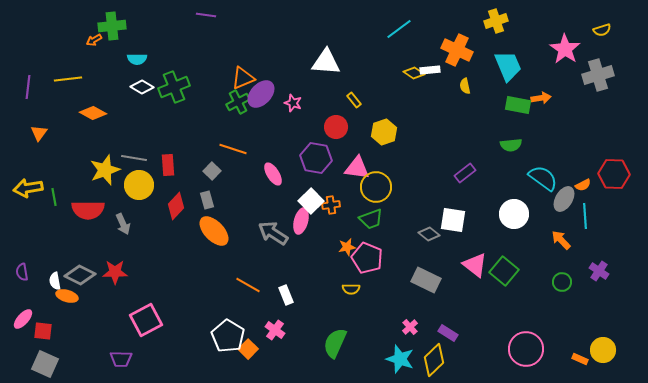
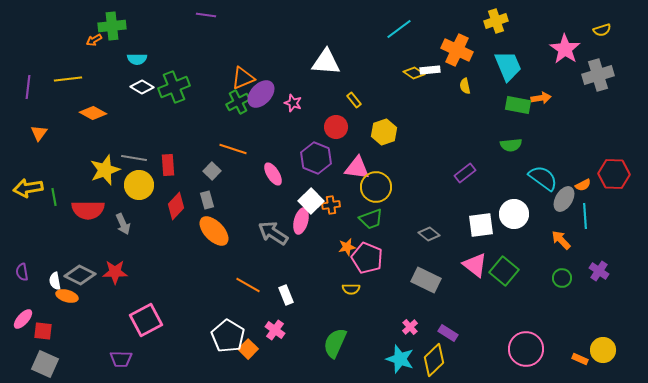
purple hexagon at (316, 158): rotated 12 degrees clockwise
white square at (453, 220): moved 28 px right, 5 px down; rotated 16 degrees counterclockwise
green circle at (562, 282): moved 4 px up
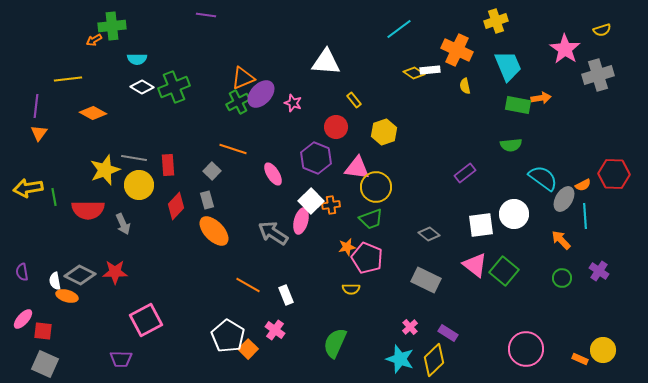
purple line at (28, 87): moved 8 px right, 19 px down
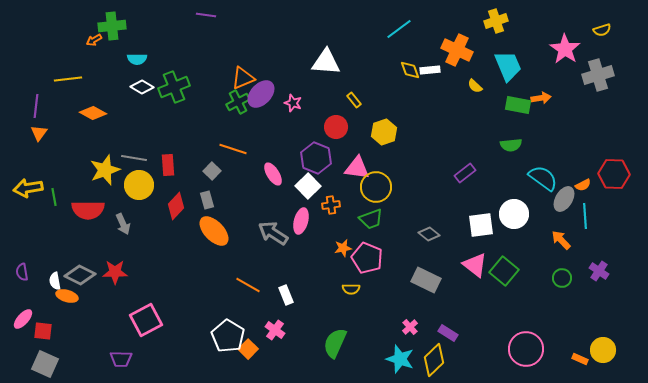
yellow diamond at (414, 73): moved 4 px left, 3 px up; rotated 35 degrees clockwise
yellow semicircle at (465, 86): moved 10 px right; rotated 35 degrees counterclockwise
white square at (311, 201): moved 3 px left, 15 px up
orange star at (347, 247): moved 4 px left, 1 px down
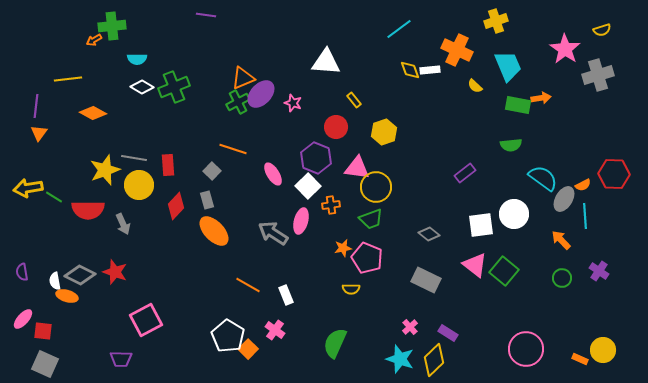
green line at (54, 197): rotated 48 degrees counterclockwise
red star at (115, 272): rotated 20 degrees clockwise
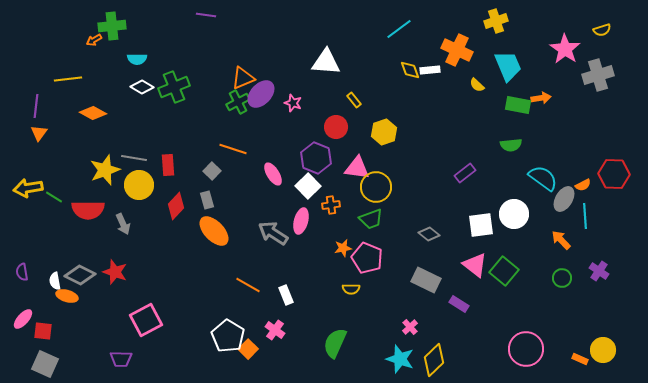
yellow semicircle at (475, 86): moved 2 px right, 1 px up
purple rectangle at (448, 333): moved 11 px right, 29 px up
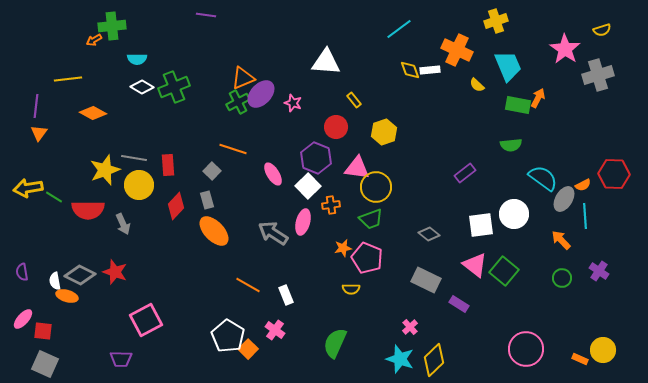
orange arrow at (541, 98): moved 3 px left; rotated 54 degrees counterclockwise
pink ellipse at (301, 221): moved 2 px right, 1 px down
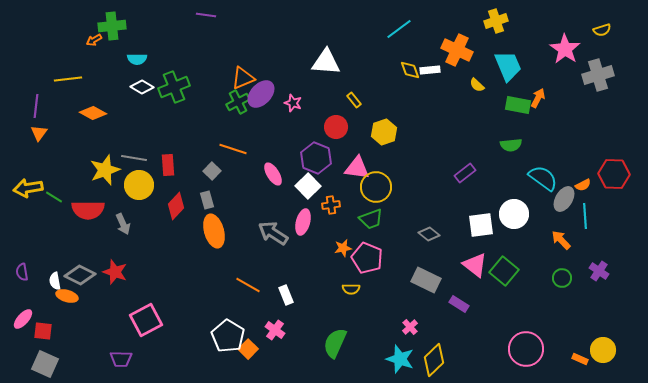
orange ellipse at (214, 231): rotated 28 degrees clockwise
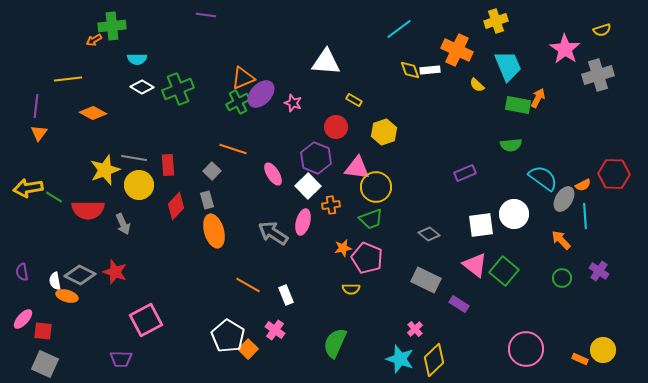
green cross at (174, 87): moved 4 px right, 2 px down
yellow rectangle at (354, 100): rotated 21 degrees counterclockwise
purple rectangle at (465, 173): rotated 15 degrees clockwise
pink cross at (410, 327): moved 5 px right, 2 px down
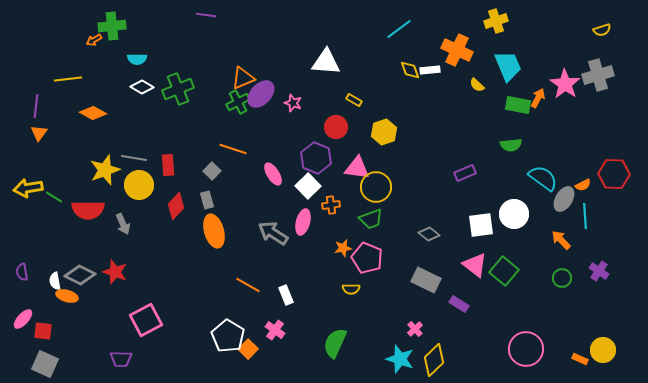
pink star at (565, 49): moved 35 px down
